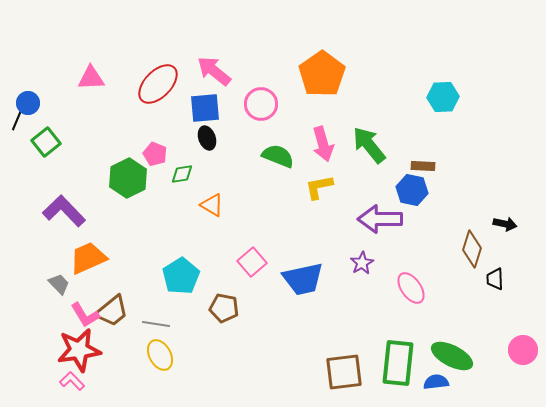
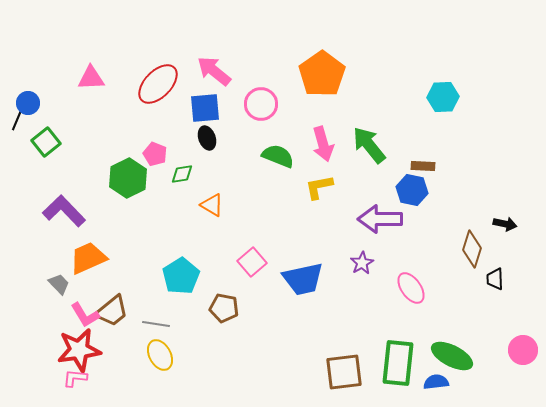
pink L-shape at (72, 381): moved 3 px right, 3 px up; rotated 40 degrees counterclockwise
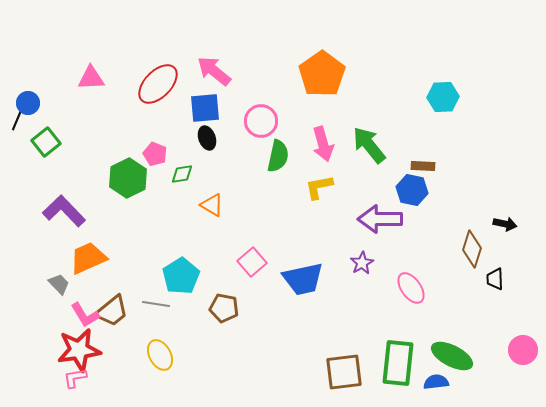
pink circle at (261, 104): moved 17 px down
green semicircle at (278, 156): rotated 80 degrees clockwise
gray line at (156, 324): moved 20 px up
pink L-shape at (75, 378): rotated 15 degrees counterclockwise
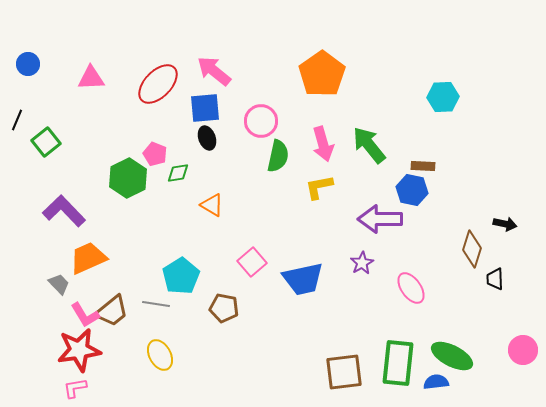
blue circle at (28, 103): moved 39 px up
green diamond at (182, 174): moved 4 px left, 1 px up
pink L-shape at (75, 378): moved 10 px down
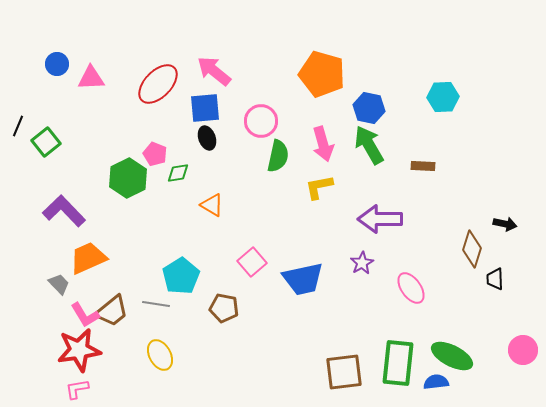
blue circle at (28, 64): moved 29 px right
orange pentagon at (322, 74): rotated 21 degrees counterclockwise
black line at (17, 120): moved 1 px right, 6 px down
green arrow at (369, 145): rotated 9 degrees clockwise
blue hexagon at (412, 190): moved 43 px left, 82 px up
pink L-shape at (75, 388): moved 2 px right, 1 px down
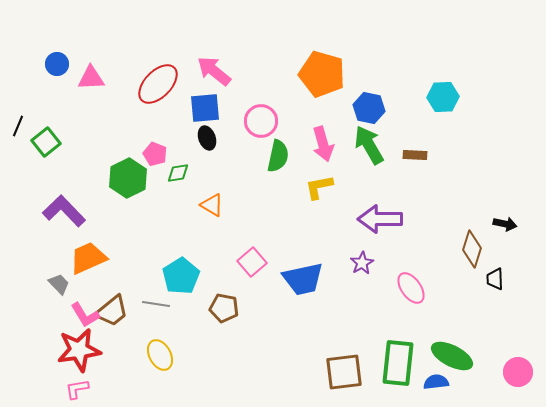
brown rectangle at (423, 166): moved 8 px left, 11 px up
pink circle at (523, 350): moved 5 px left, 22 px down
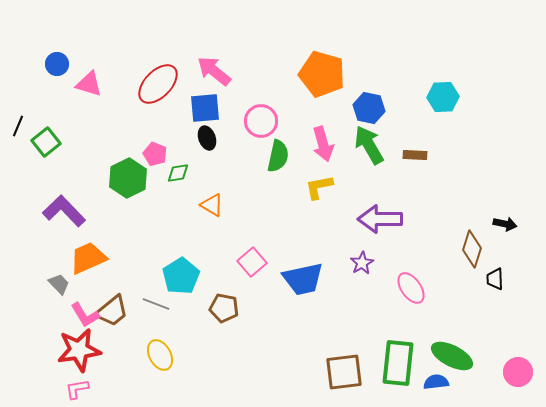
pink triangle at (91, 78): moved 2 px left, 6 px down; rotated 20 degrees clockwise
gray line at (156, 304): rotated 12 degrees clockwise
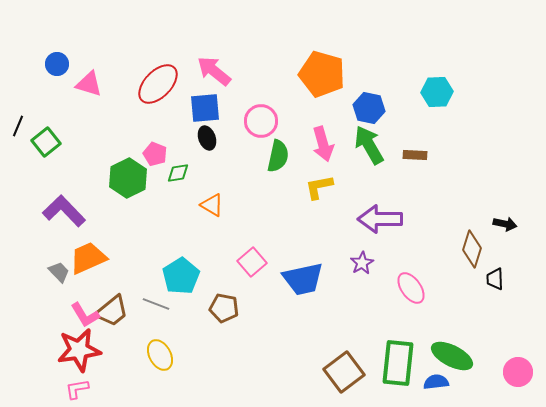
cyan hexagon at (443, 97): moved 6 px left, 5 px up
gray trapezoid at (59, 284): moved 12 px up
brown square at (344, 372): rotated 30 degrees counterclockwise
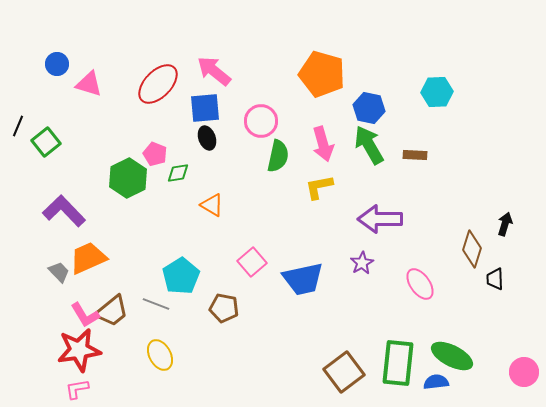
black arrow at (505, 224): rotated 85 degrees counterclockwise
pink ellipse at (411, 288): moved 9 px right, 4 px up
pink circle at (518, 372): moved 6 px right
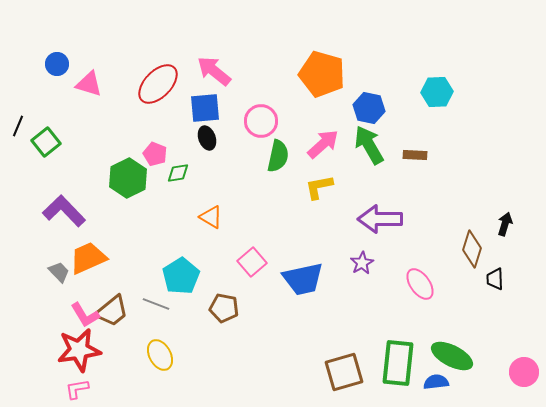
pink arrow at (323, 144): rotated 116 degrees counterclockwise
orange triangle at (212, 205): moved 1 px left, 12 px down
brown square at (344, 372): rotated 21 degrees clockwise
